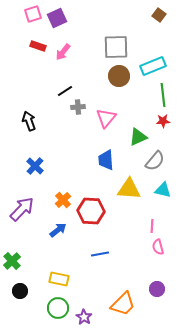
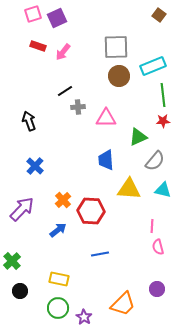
pink triangle: rotated 50 degrees clockwise
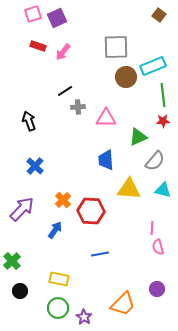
brown circle: moved 7 px right, 1 px down
pink line: moved 2 px down
blue arrow: moved 3 px left; rotated 18 degrees counterclockwise
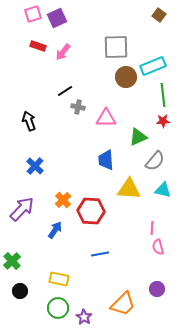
gray cross: rotated 16 degrees clockwise
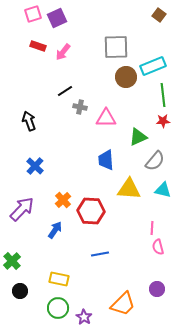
gray cross: moved 2 px right
